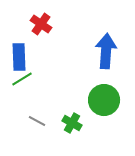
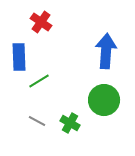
red cross: moved 2 px up
green line: moved 17 px right, 2 px down
green cross: moved 2 px left
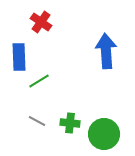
blue arrow: rotated 8 degrees counterclockwise
green circle: moved 34 px down
green cross: rotated 24 degrees counterclockwise
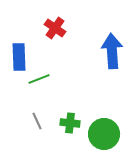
red cross: moved 14 px right, 6 px down
blue arrow: moved 6 px right
green line: moved 2 px up; rotated 10 degrees clockwise
gray line: rotated 36 degrees clockwise
